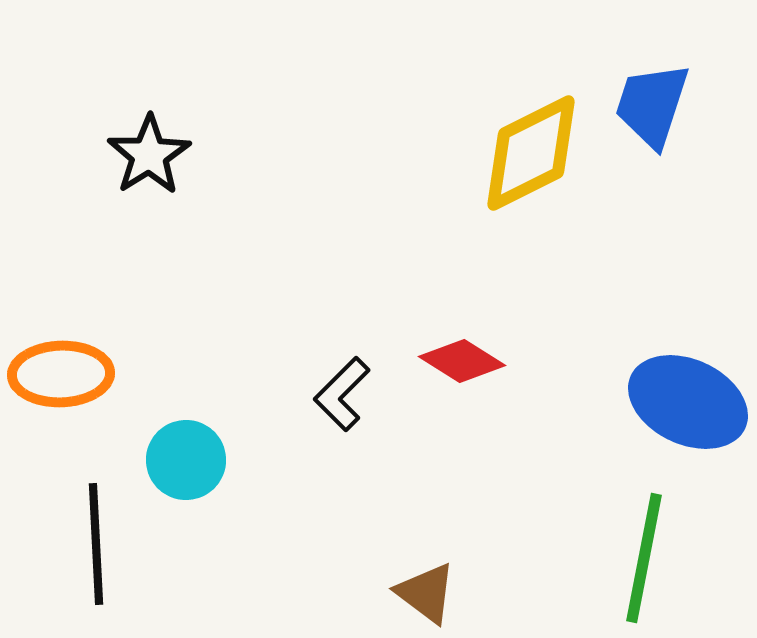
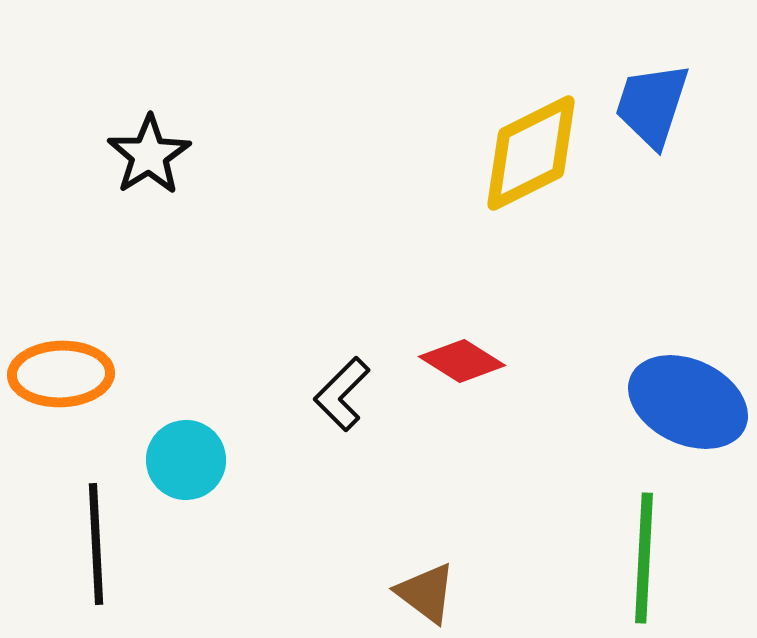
green line: rotated 8 degrees counterclockwise
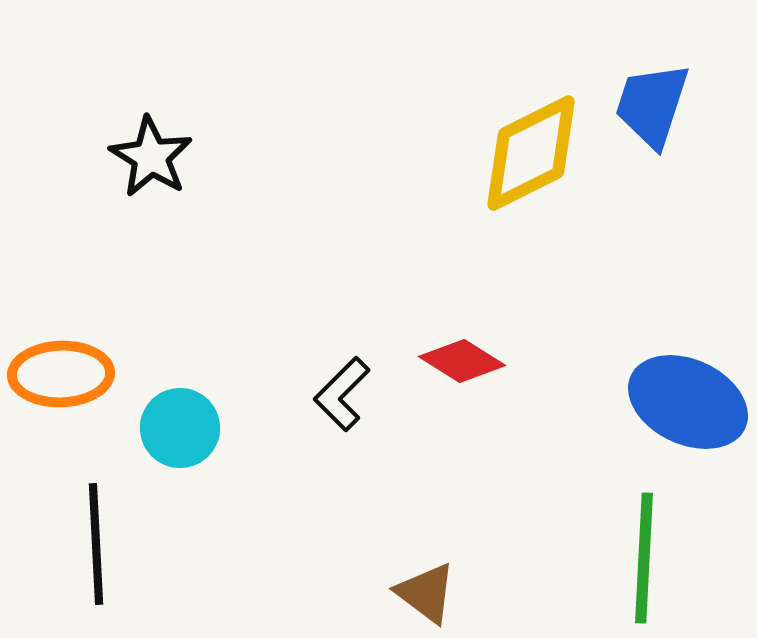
black star: moved 2 px right, 2 px down; rotated 8 degrees counterclockwise
cyan circle: moved 6 px left, 32 px up
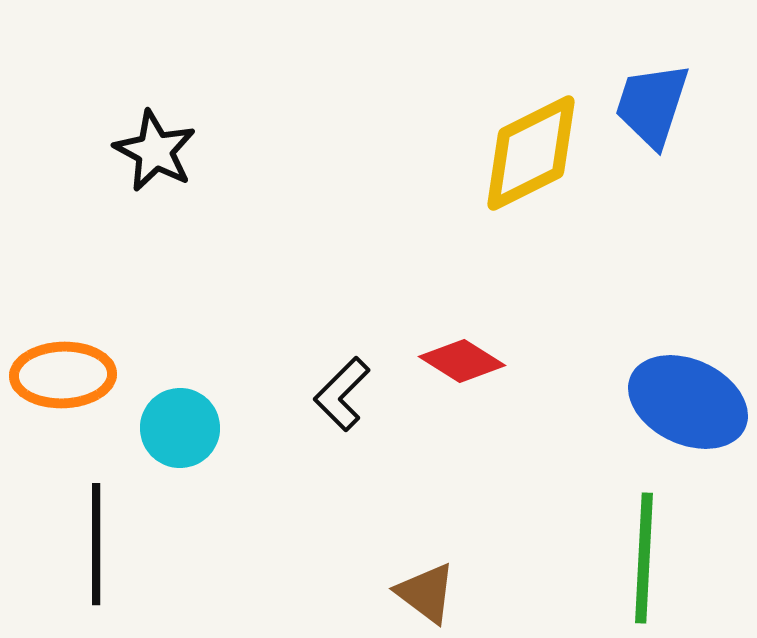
black star: moved 4 px right, 6 px up; rotated 4 degrees counterclockwise
orange ellipse: moved 2 px right, 1 px down
black line: rotated 3 degrees clockwise
